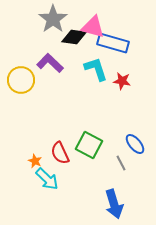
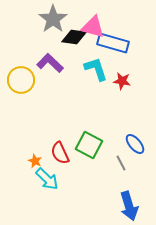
blue arrow: moved 15 px right, 2 px down
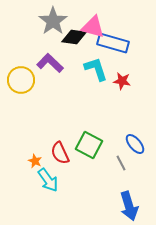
gray star: moved 2 px down
cyan arrow: moved 1 px right, 1 px down; rotated 10 degrees clockwise
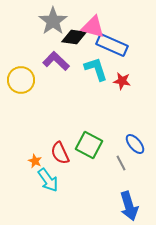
blue rectangle: moved 1 px left, 2 px down; rotated 8 degrees clockwise
purple L-shape: moved 6 px right, 2 px up
